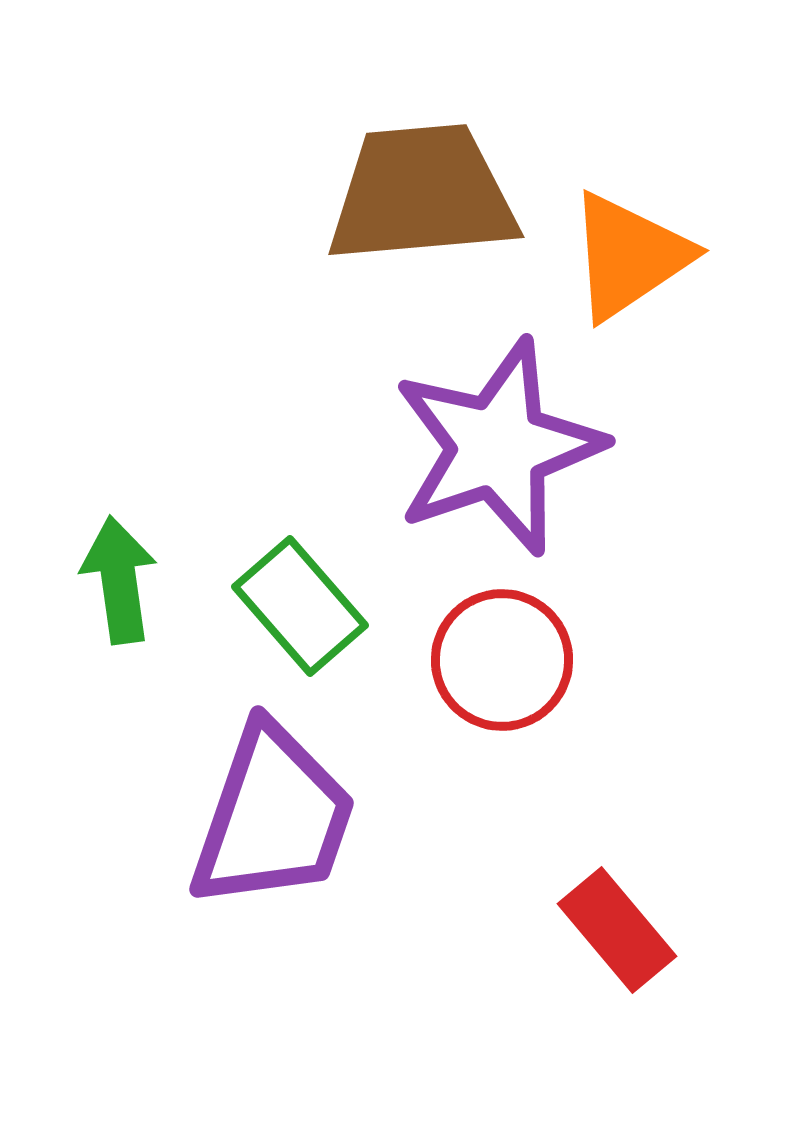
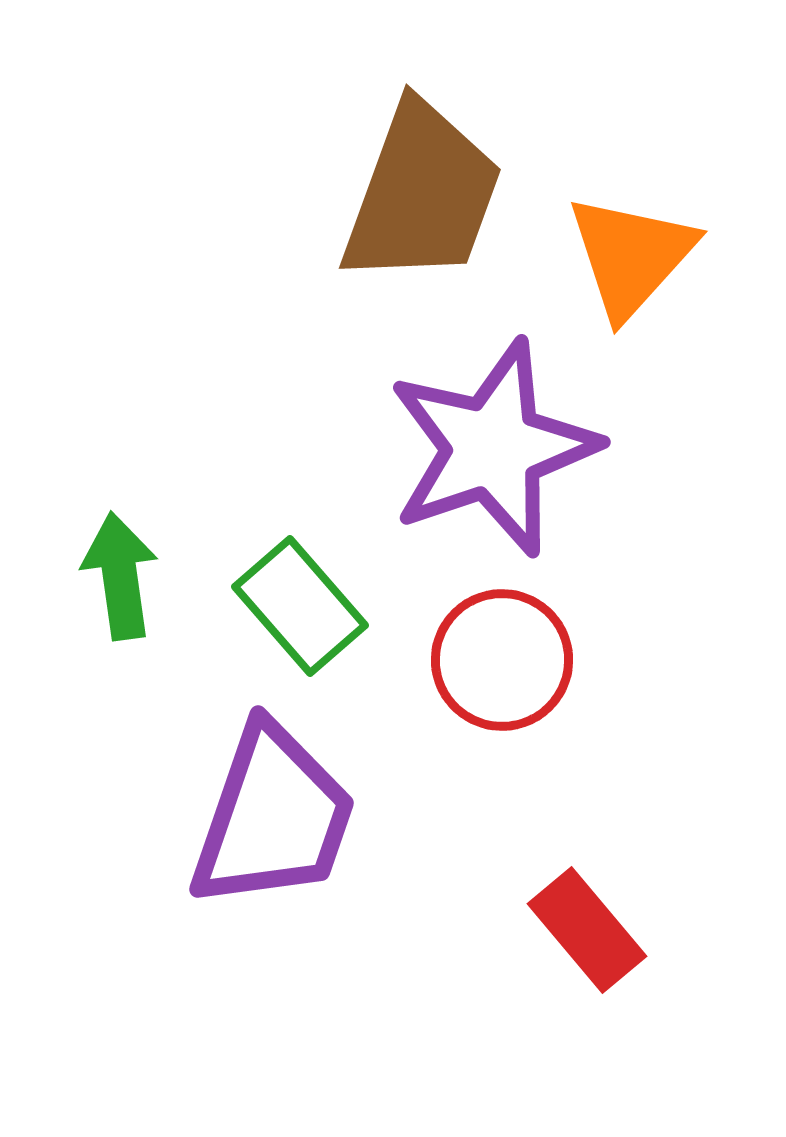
brown trapezoid: rotated 115 degrees clockwise
orange triangle: moved 2 px right; rotated 14 degrees counterclockwise
purple star: moved 5 px left, 1 px down
green arrow: moved 1 px right, 4 px up
red rectangle: moved 30 px left
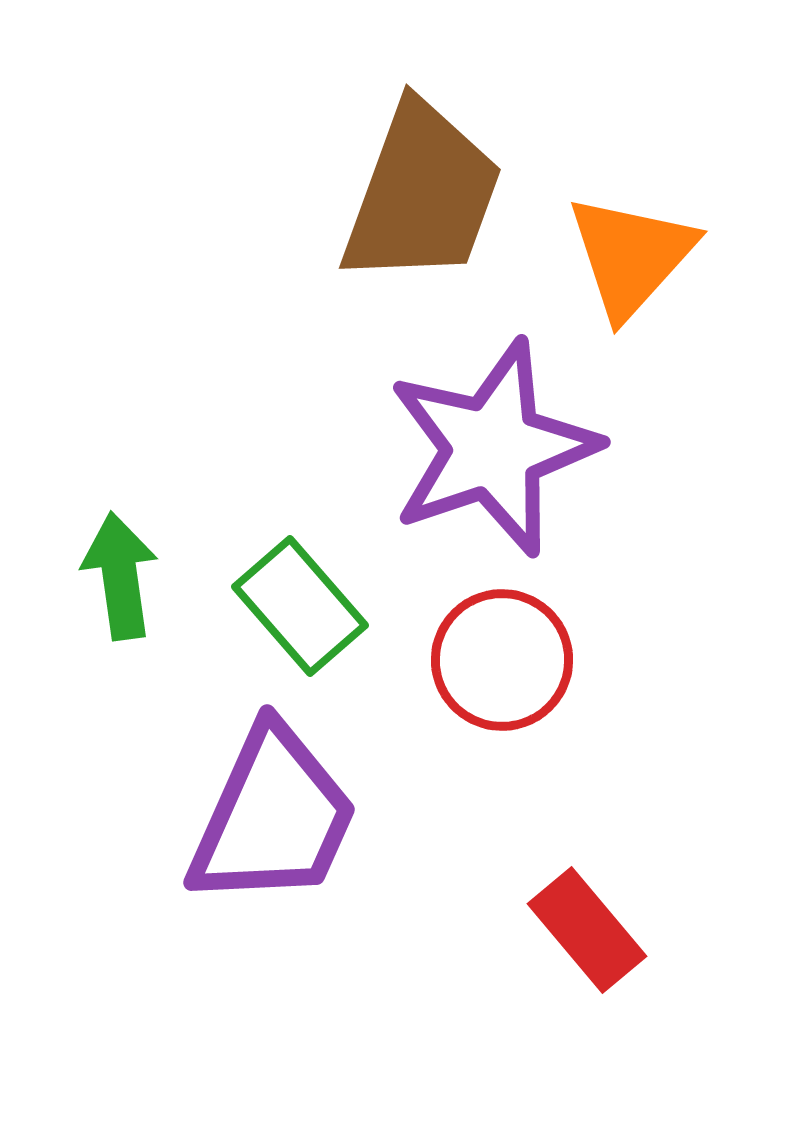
purple trapezoid: rotated 5 degrees clockwise
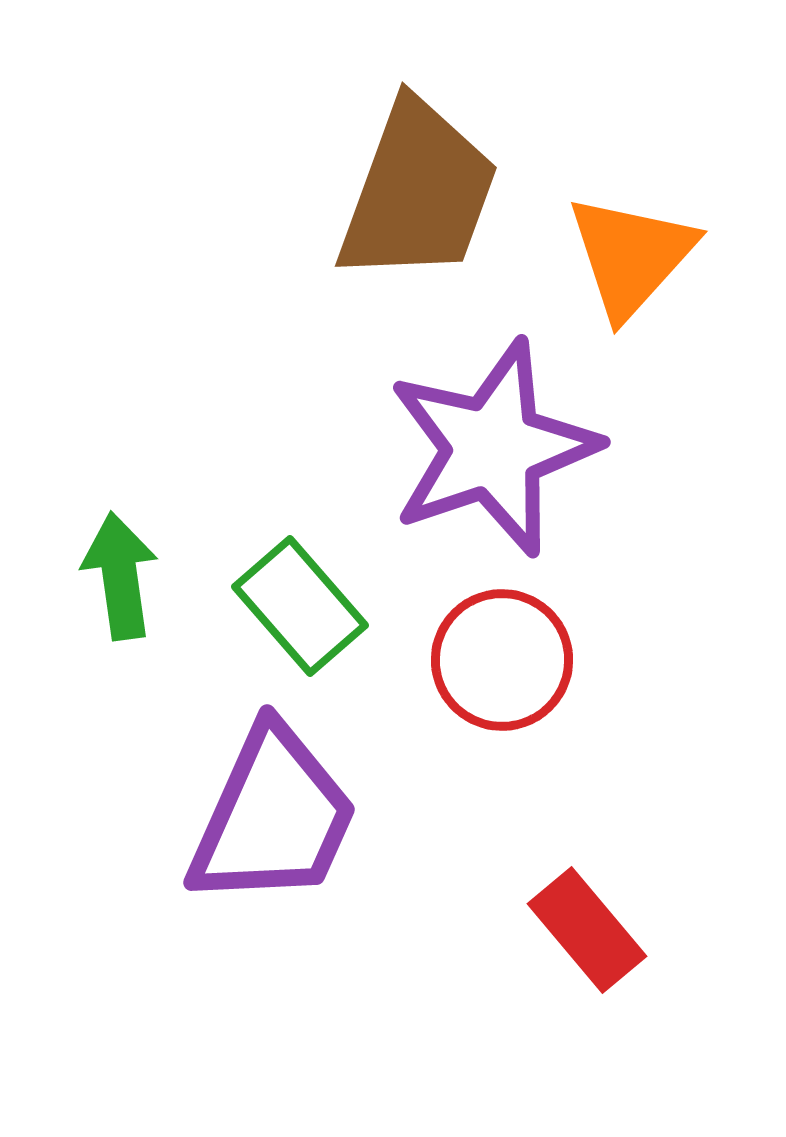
brown trapezoid: moved 4 px left, 2 px up
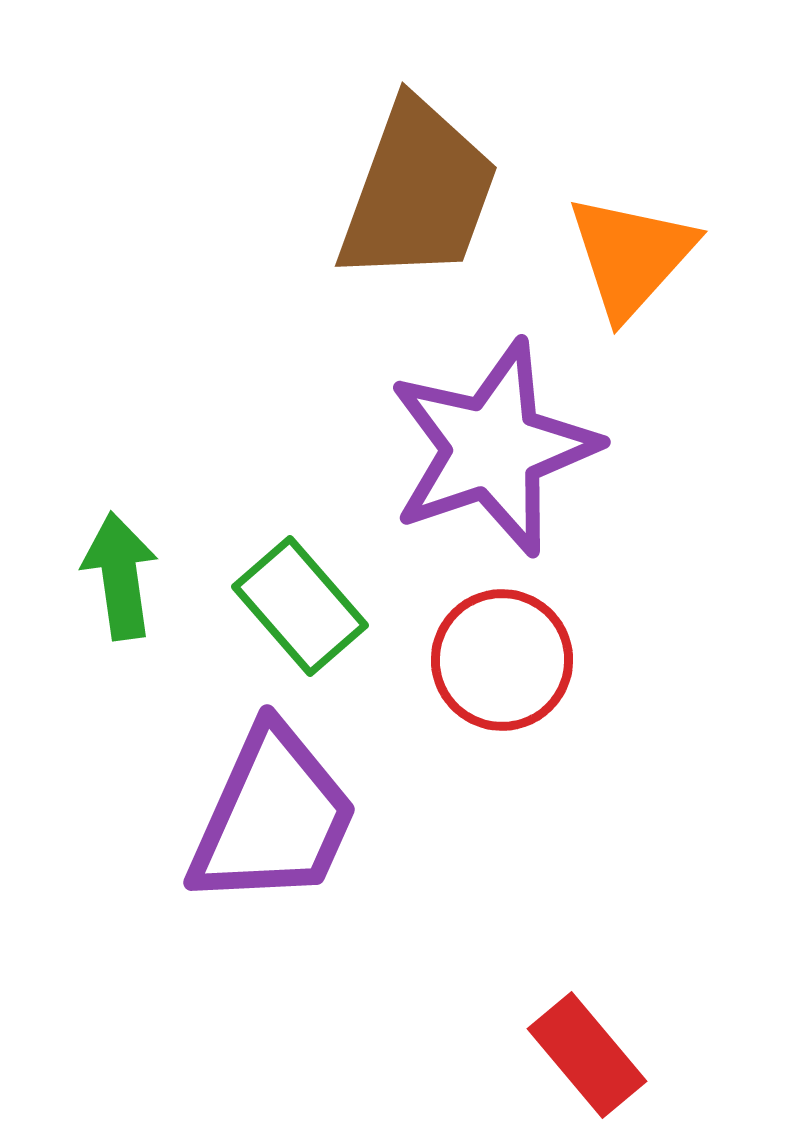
red rectangle: moved 125 px down
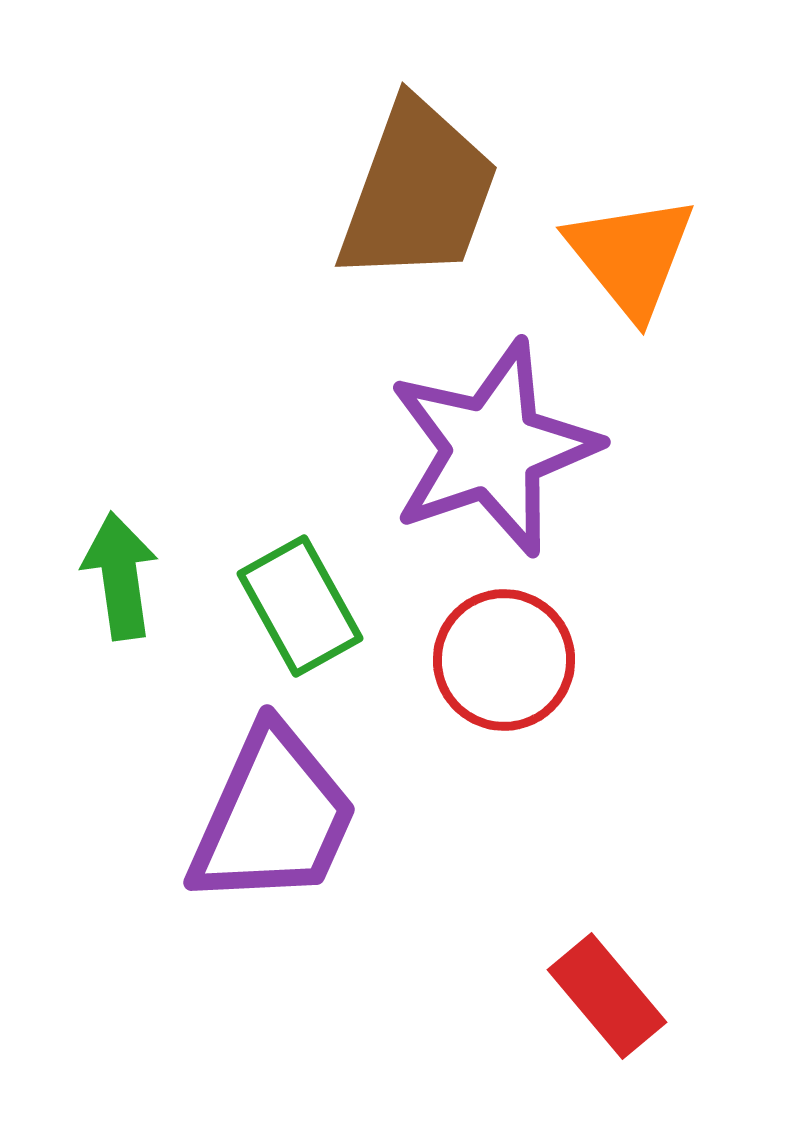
orange triangle: rotated 21 degrees counterclockwise
green rectangle: rotated 12 degrees clockwise
red circle: moved 2 px right
red rectangle: moved 20 px right, 59 px up
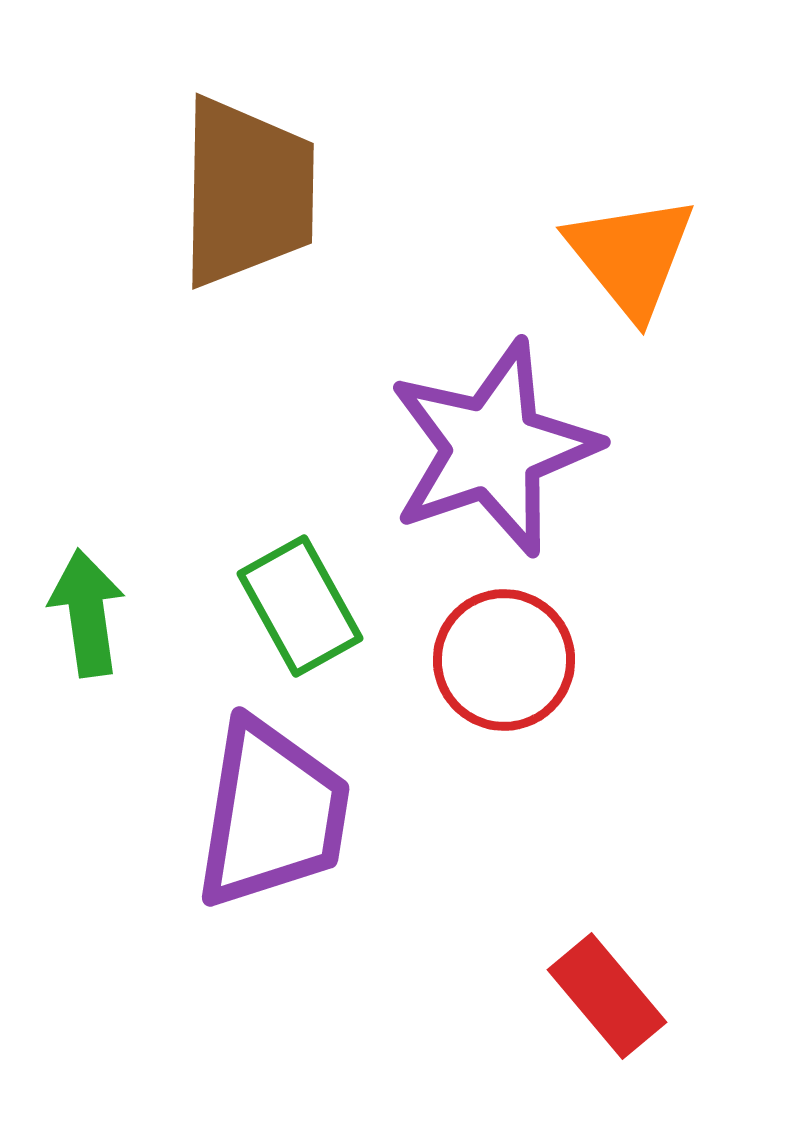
brown trapezoid: moved 171 px left; rotated 19 degrees counterclockwise
green arrow: moved 33 px left, 37 px down
purple trapezoid: moved 1 px left, 3 px up; rotated 15 degrees counterclockwise
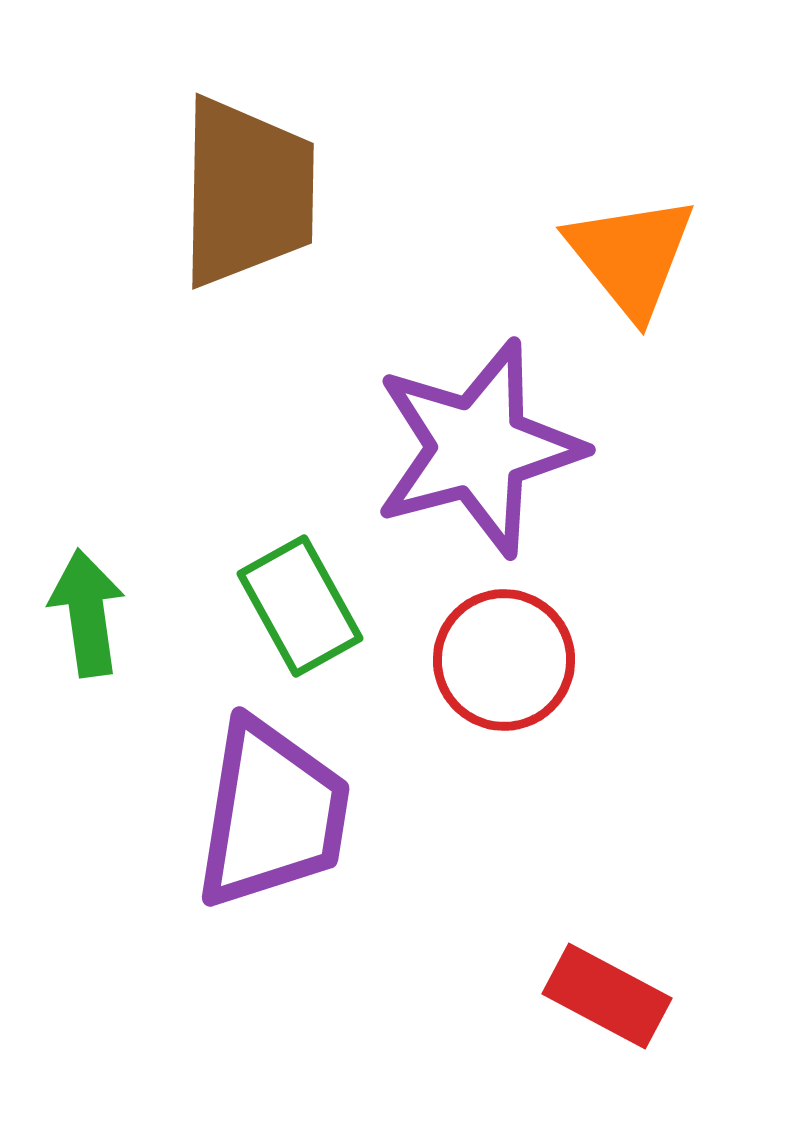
purple star: moved 15 px left; rotated 4 degrees clockwise
red rectangle: rotated 22 degrees counterclockwise
